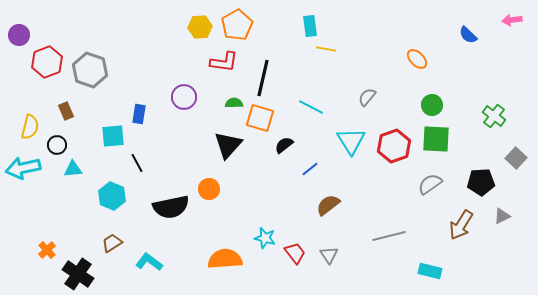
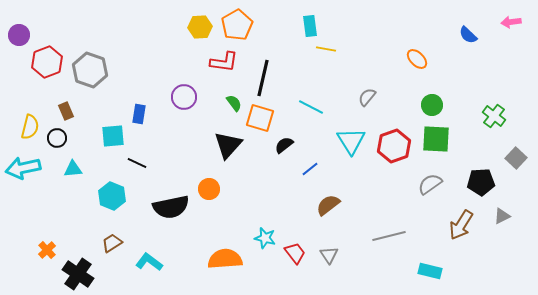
pink arrow at (512, 20): moved 1 px left, 2 px down
green semicircle at (234, 103): rotated 54 degrees clockwise
black circle at (57, 145): moved 7 px up
black line at (137, 163): rotated 36 degrees counterclockwise
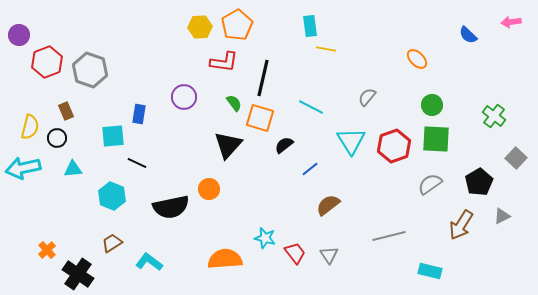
black pentagon at (481, 182): moved 2 px left; rotated 28 degrees counterclockwise
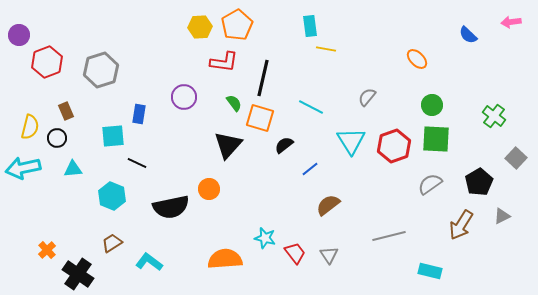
gray hexagon at (90, 70): moved 11 px right; rotated 24 degrees clockwise
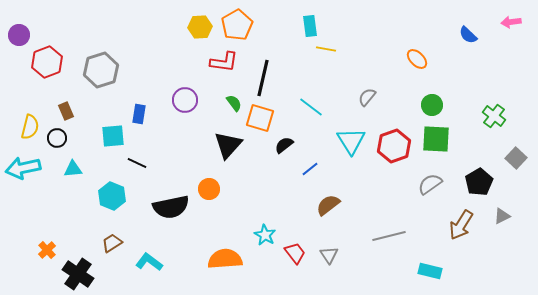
purple circle at (184, 97): moved 1 px right, 3 px down
cyan line at (311, 107): rotated 10 degrees clockwise
cyan star at (265, 238): moved 3 px up; rotated 15 degrees clockwise
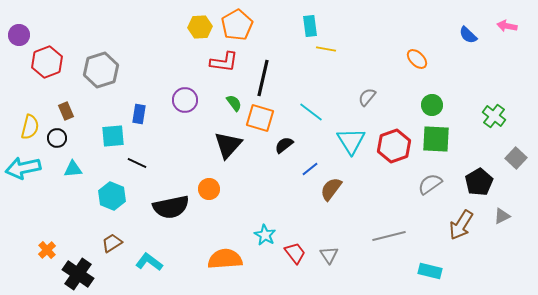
pink arrow at (511, 22): moved 4 px left, 4 px down; rotated 18 degrees clockwise
cyan line at (311, 107): moved 5 px down
brown semicircle at (328, 205): moved 3 px right, 16 px up; rotated 15 degrees counterclockwise
